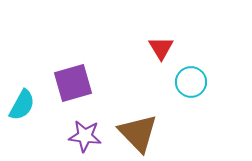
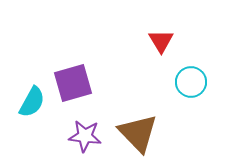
red triangle: moved 7 px up
cyan semicircle: moved 10 px right, 3 px up
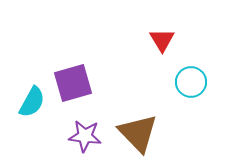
red triangle: moved 1 px right, 1 px up
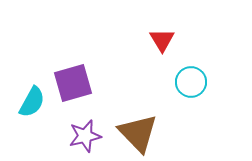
purple star: rotated 20 degrees counterclockwise
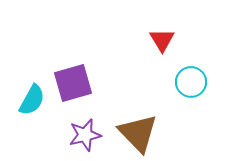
cyan semicircle: moved 2 px up
purple star: moved 1 px up
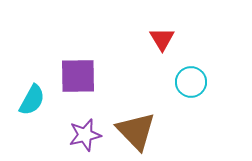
red triangle: moved 1 px up
purple square: moved 5 px right, 7 px up; rotated 15 degrees clockwise
brown triangle: moved 2 px left, 2 px up
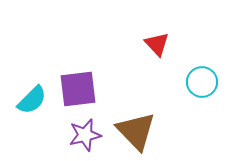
red triangle: moved 5 px left, 5 px down; rotated 12 degrees counterclockwise
purple square: moved 13 px down; rotated 6 degrees counterclockwise
cyan circle: moved 11 px right
cyan semicircle: rotated 16 degrees clockwise
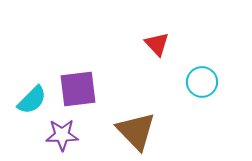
purple star: moved 23 px left; rotated 12 degrees clockwise
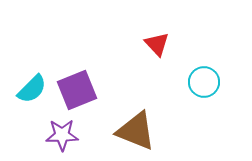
cyan circle: moved 2 px right
purple square: moved 1 px left, 1 px down; rotated 15 degrees counterclockwise
cyan semicircle: moved 11 px up
brown triangle: rotated 24 degrees counterclockwise
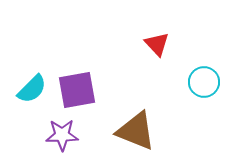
purple square: rotated 12 degrees clockwise
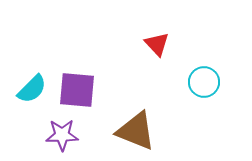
purple square: rotated 15 degrees clockwise
